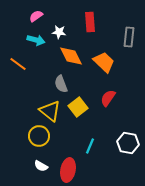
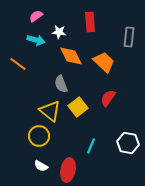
cyan line: moved 1 px right
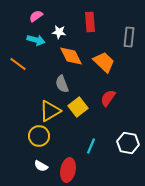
gray semicircle: moved 1 px right
yellow triangle: rotated 50 degrees clockwise
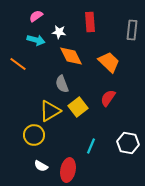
gray rectangle: moved 3 px right, 7 px up
orange trapezoid: moved 5 px right
yellow circle: moved 5 px left, 1 px up
